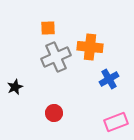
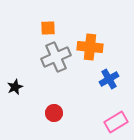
pink rectangle: rotated 10 degrees counterclockwise
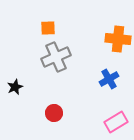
orange cross: moved 28 px right, 8 px up
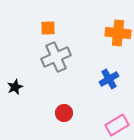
orange cross: moved 6 px up
red circle: moved 10 px right
pink rectangle: moved 1 px right, 3 px down
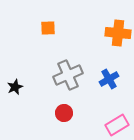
gray cross: moved 12 px right, 18 px down
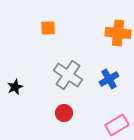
gray cross: rotated 32 degrees counterclockwise
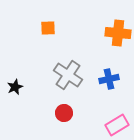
blue cross: rotated 18 degrees clockwise
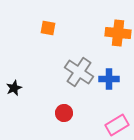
orange square: rotated 14 degrees clockwise
gray cross: moved 11 px right, 3 px up
blue cross: rotated 12 degrees clockwise
black star: moved 1 px left, 1 px down
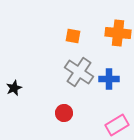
orange square: moved 25 px right, 8 px down
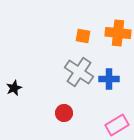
orange square: moved 10 px right
